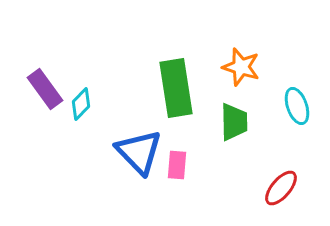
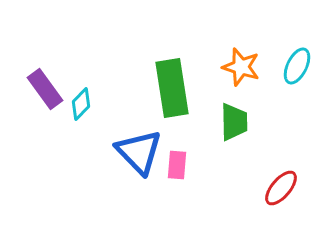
green rectangle: moved 4 px left
cyan ellipse: moved 40 px up; rotated 45 degrees clockwise
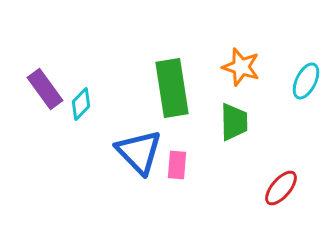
cyan ellipse: moved 9 px right, 15 px down
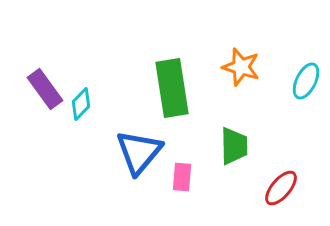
green trapezoid: moved 24 px down
blue triangle: rotated 24 degrees clockwise
pink rectangle: moved 5 px right, 12 px down
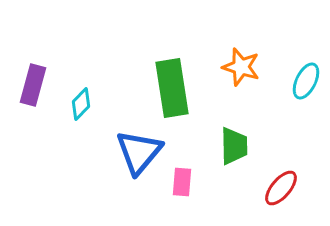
purple rectangle: moved 12 px left, 4 px up; rotated 51 degrees clockwise
pink rectangle: moved 5 px down
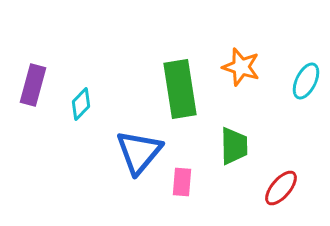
green rectangle: moved 8 px right, 1 px down
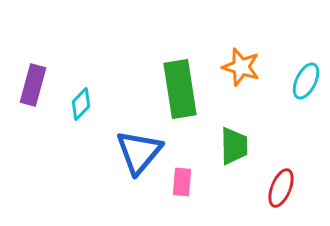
red ellipse: rotated 18 degrees counterclockwise
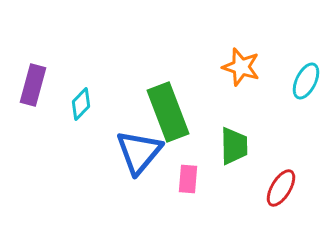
green rectangle: moved 12 px left, 23 px down; rotated 12 degrees counterclockwise
pink rectangle: moved 6 px right, 3 px up
red ellipse: rotated 9 degrees clockwise
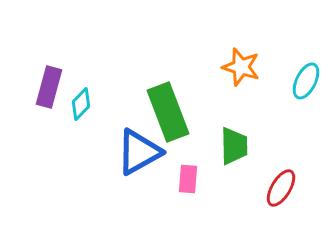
purple rectangle: moved 16 px right, 2 px down
blue triangle: rotated 21 degrees clockwise
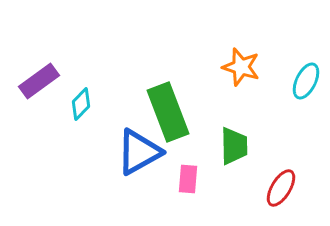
purple rectangle: moved 10 px left, 6 px up; rotated 39 degrees clockwise
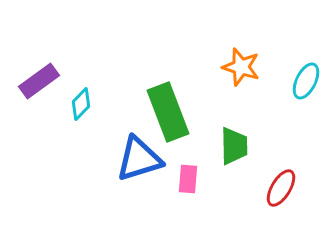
blue triangle: moved 7 px down; rotated 12 degrees clockwise
